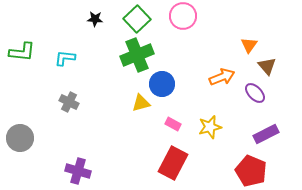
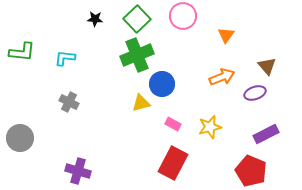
orange triangle: moved 23 px left, 10 px up
purple ellipse: rotated 65 degrees counterclockwise
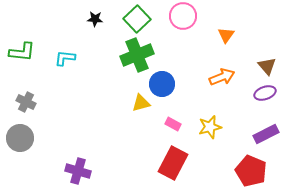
purple ellipse: moved 10 px right
gray cross: moved 43 px left
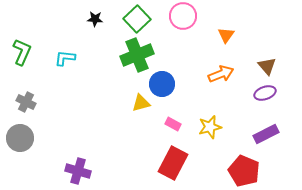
green L-shape: rotated 72 degrees counterclockwise
orange arrow: moved 1 px left, 3 px up
red pentagon: moved 7 px left
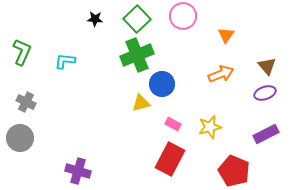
cyan L-shape: moved 3 px down
red rectangle: moved 3 px left, 4 px up
red pentagon: moved 10 px left
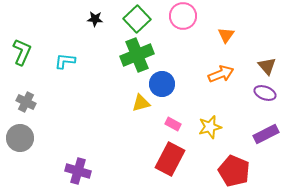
purple ellipse: rotated 40 degrees clockwise
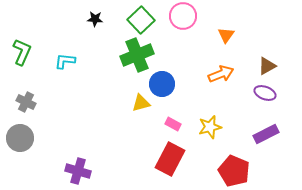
green square: moved 4 px right, 1 px down
brown triangle: rotated 42 degrees clockwise
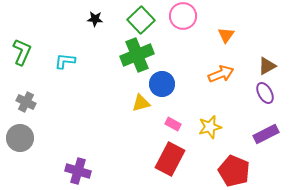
purple ellipse: rotated 40 degrees clockwise
